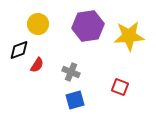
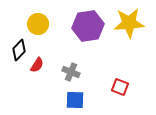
yellow star: moved 13 px up
black diamond: rotated 25 degrees counterclockwise
blue square: rotated 18 degrees clockwise
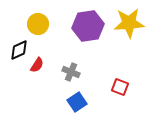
black diamond: rotated 20 degrees clockwise
blue square: moved 2 px right, 2 px down; rotated 36 degrees counterclockwise
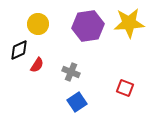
red square: moved 5 px right, 1 px down
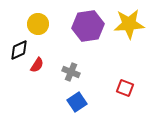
yellow star: moved 1 px down
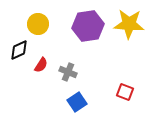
yellow star: rotated 8 degrees clockwise
red semicircle: moved 4 px right
gray cross: moved 3 px left
red square: moved 4 px down
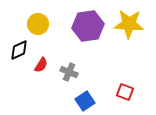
gray cross: moved 1 px right
blue square: moved 8 px right, 1 px up
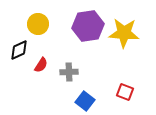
yellow star: moved 5 px left, 9 px down
gray cross: rotated 24 degrees counterclockwise
blue square: rotated 18 degrees counterclockwise
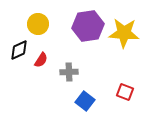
red semicircle: moved 5 px up
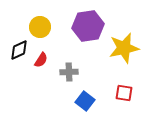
yellow circle: moved 2 px right, 3 px down
yellow star: moved 15 px down; rotated 16 degrees counterclockwise
red square: moved 1 px left, 1 px down; rotated 12 degrees counterclockwise
